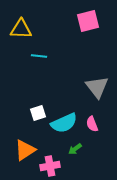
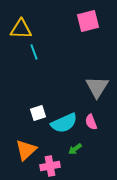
cyan line: moved 5 px left, 4 px up; rotated 63 degrees clockwise
gray triangle: rotated 10 degrees clockwise
pink semicircle: moved 1 px left, 2 px up
orange triangle: moved 1 px right; rotated 10 degrees counterclockwise
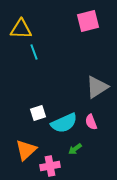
gray triangle: rotated 25 degrees clockwise
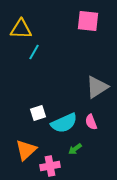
pink square: rotated 20 degrees clockwise
cyan line: rotated 49 degrees clockwise
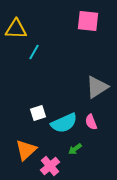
yellow triangle: moved 5 px left
pink cross: rotated 30 degrees counterclockwise
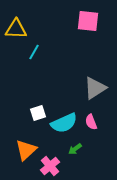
gray triangle: moved 2 px left, 1 px down
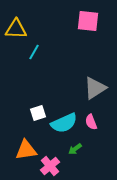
orange triangle: rotated 35 degrees clockwise
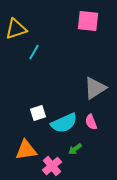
yellow triangle: rotated 20 degrees counterclockwise
pink cross: moved 2 px right
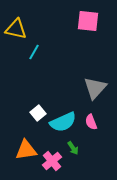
yellow triangle: rotated 30 degrees clockwise
gray triangle: rotated 15 degrees counterclockwise
white square: rotated 21 degrees counterclockwise
cyan semicircle: moved 1 px left, 1 px up
green arrow: moved 2 px left, 1 px up; rotated 88 degrees counterclockwise
pink cross: moved 5 px up
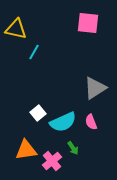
pink square: moved 2 px down
gray triangle: rotated 15 degrees clockwise
